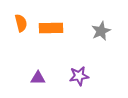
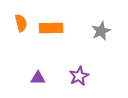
purple star: rotated 18 degrees counterclockwise
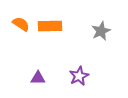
orange semicircle: moved 1 px down; rotated 42 degrees counterclockwise
orange rectangle: moved 1 px left, 2 px up
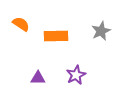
orange rectangle: moved 6 px right, 10 px down
purple star: moved 3 px left, 1 px up
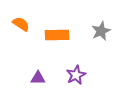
orange rectangle: moved 1 px right, 1 px up
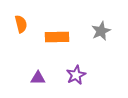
orange semicircle: rotated 42 degrees clockwise
orange rectangle: moved 2 px down
